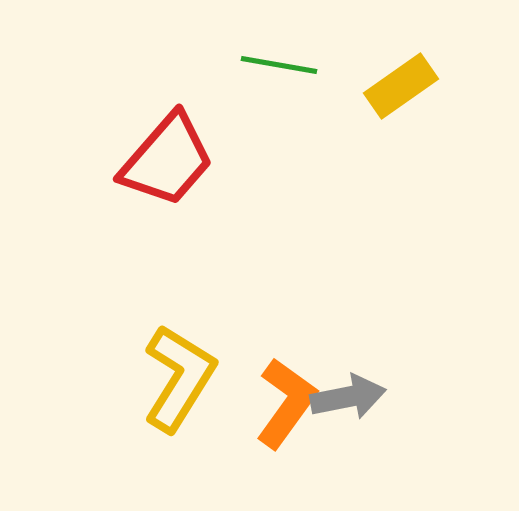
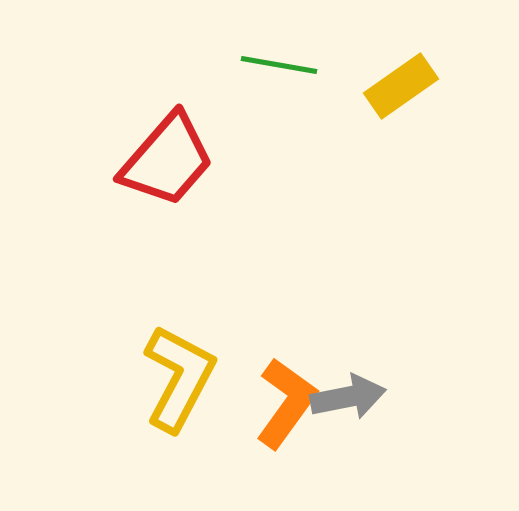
yellow L-shape: rotated 4 degrees counterclockwise
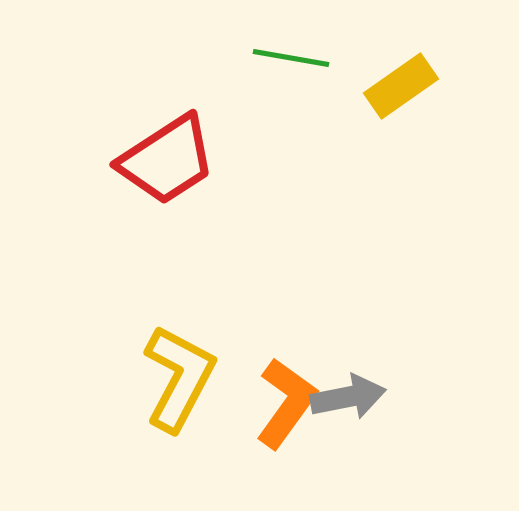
green line: moved 12 px right, 7 px up
red trapezoid: rotated 16 degrees clockwise
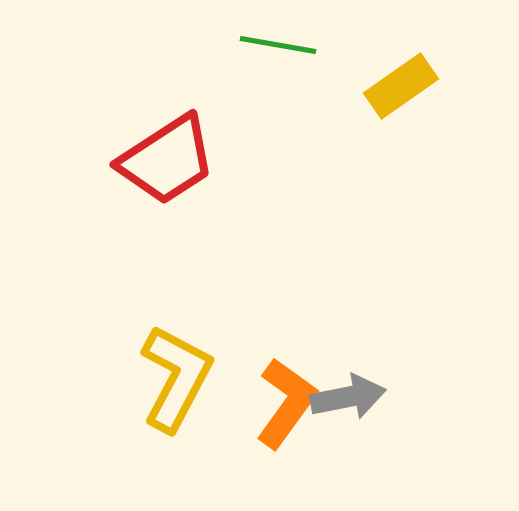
green line: moved 13 px left, 13 px up
yellow L-shape: moved 3 px left
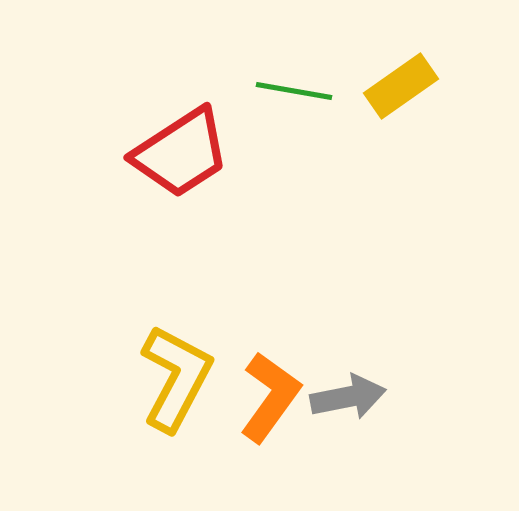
green line: moved 16 px right, 46 px down
red trapezoid: moved 14 px right, 7 px up
orange L-shape: moved 16 px left, 6 px up
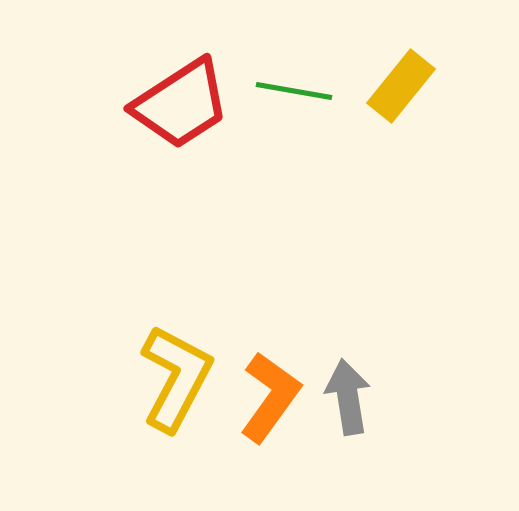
yellow rectangle: rotated 16 degrees counterclockwise
red trapezoid: moved 49 px up
gray arrow: rotated 88 degrees counterclockwise
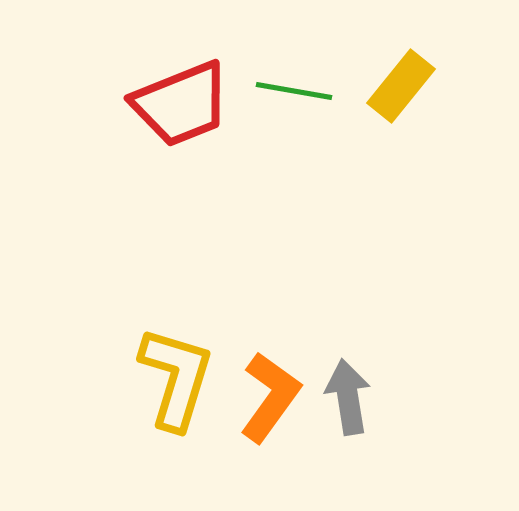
red trapezoid: rotated 11 degrees clockwise
yellow L-shape: rotated 11 degrees counterclockwise
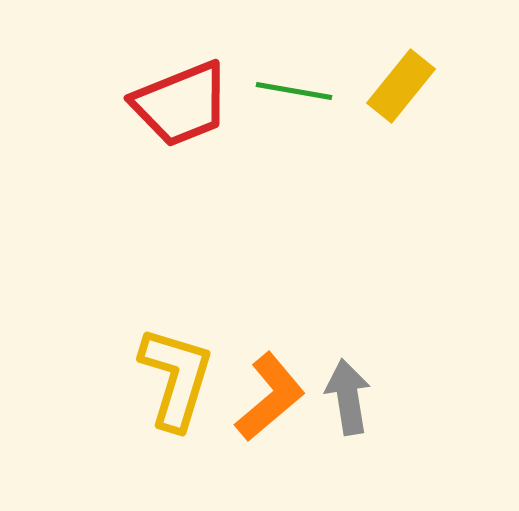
orange L-shape: rotated 14 degrees clockwise
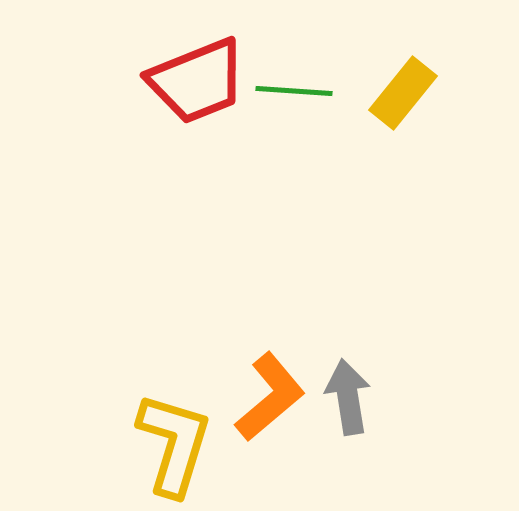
yellow rectangle: moved 2 px right, 7 px down
green line: rotated 6 degrees counterclockwise
red trapezoid: moved 16 px right, 23 px up
yellow L-shape: moved 2 px left, 66 px down
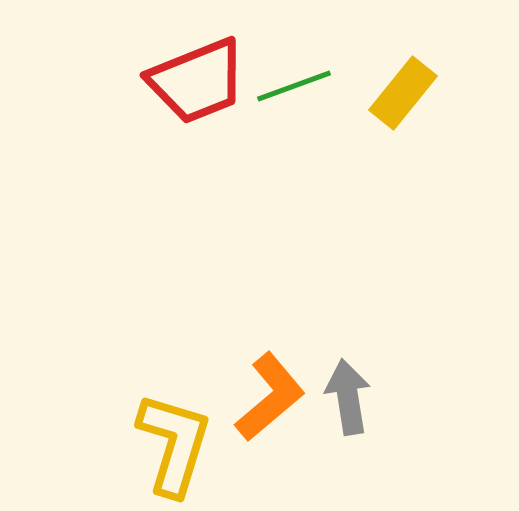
green line: moved 5 px up; rotated 24 degrees counterclockwise
